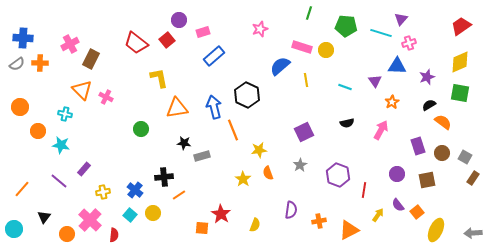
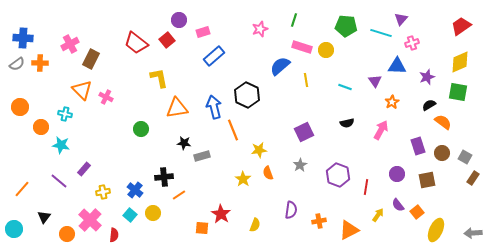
green line at (309, 13): moved 15 px left, 7 px down
pink cross at (409, 43): moved 3 px right
green square at (460, 93): moved 2 px left, 1 px up
orange circle at (38, 131): moved 3 px right, 4 px up
red line at (364, 190): moved 2 px right, 3 px up
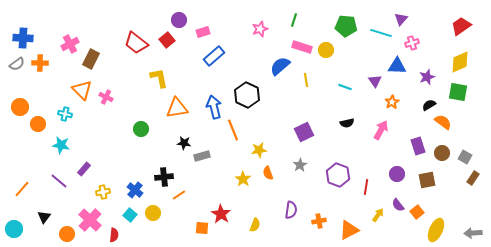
orange circle at (41, 127): moved 3 px left, 3 px up
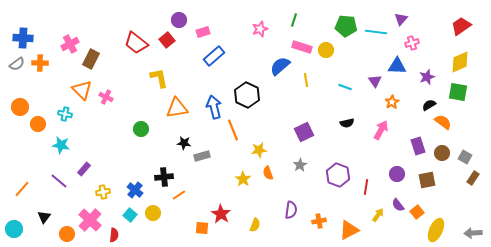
cyan line at (381, 33): moved 5 px left, 1 px up; rotated 10 degrees counterclockwise
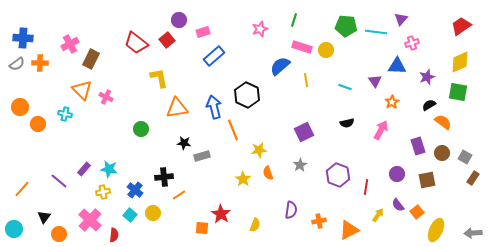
cyan star at (61, 145): moved 48 px right, 24 px down
orange circle at (67, 234): moved 8 px left
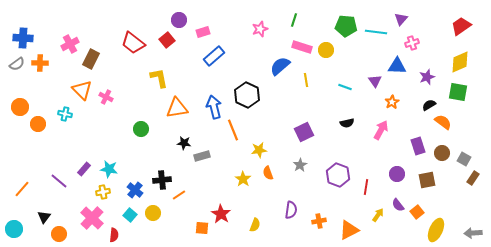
red trapezoid at (136, 43): moved 3 px left
gray square at (465, 157): moved 1 px left, 2 px down
black cross at (164, 177): moved 2 px left, 3 px down
pink cross at (90, 220): moved 2 px right, 2 px up
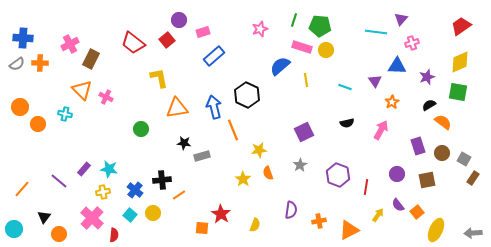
green pentagon at (346, 26): moved 26 px left
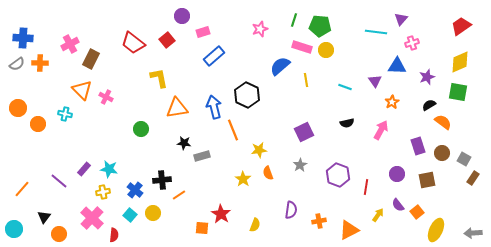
purple circle at (179, 20): moved 3 px right, 4 px up
orange circle at (20, 107): moved 2 px left, 1 px down
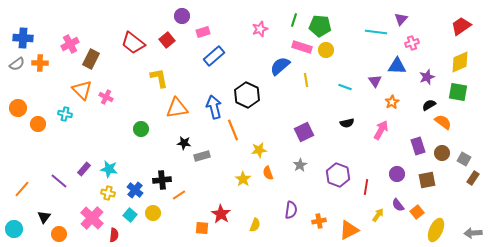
yellow cross at (103, 192): moved 5 px right, 1 px down; rotated 24 degrees clockwise
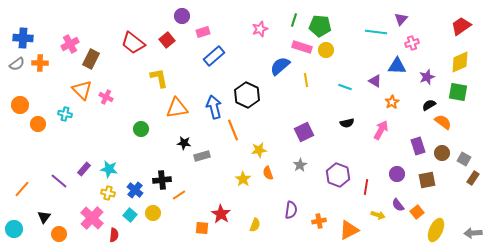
purple triangle at (375, 81): rotated 24 degrees counterclockwise
orange circle at (18, 108): moved 2 px right, 3 px up
yellow arrow at (378, 215): rotated 72 degrees clockwise
